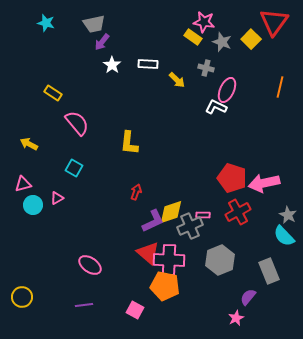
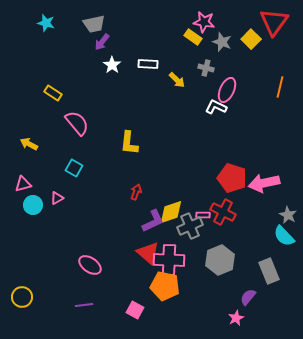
red cross at (238, 212): moved 15 px left; rotated 35 degrees counterclockwise
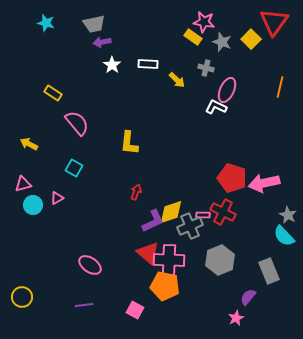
purple arrow at (102, 42): rotated 42 degrees clockwise
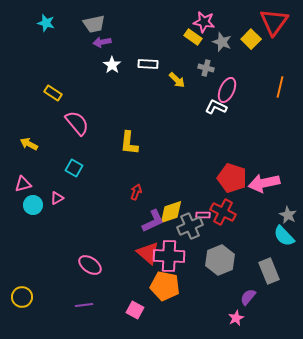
pink cross at (169, 260): moved 4 px up
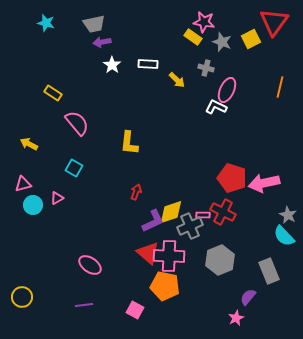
yellow square at (251, 39): rotated 18 degrees clockwise
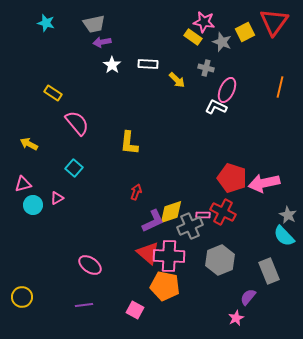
yellow square at (251, 39): moved 6 px left, 7 px up
cyan square at (74, 168): rotated 12 degrees clockwise
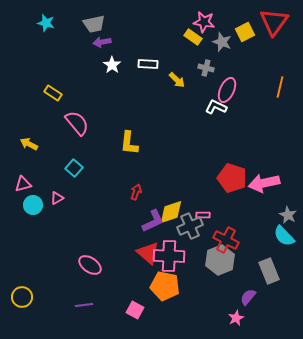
red cross at (223, 212): moved 3 px right, 28 px down
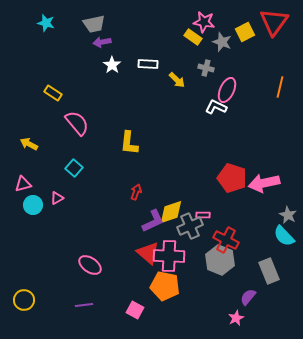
gray hexagon at (220, 260): rotated 16 degrees counterclockwise
yellow circle at (22, 297): moved 2 px right, 3 px down
